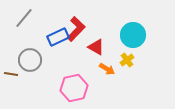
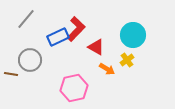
gray line: moved 2 px right, 1 px down
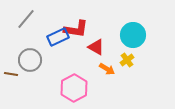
red L-shape: rotated 55 degrees clockwise
pink hexagon: rotated 16 degrees counterclockwise
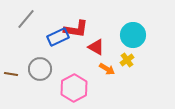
gray circle: moved 10 px right, 9 px down
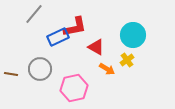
gray line: moved 8 px right, 5 px up
red L-shape: moved 1 px left, 2 px up; rotated 20 degrees counterclockwise
pink hexagon: rotated 16 degrees clockwise
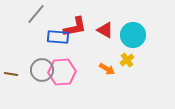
gray line: moved 2 px right
blue rectangle: rotated 30 degrees clockwise
red triangle: moved 9 px right, 17 px up
gray circle: moved 2 px right, 1 px down
pink hexagon: moved 12 px left, 16 px up; rotated 8 degrees clockwise
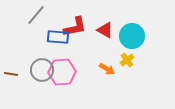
gray line: moved 1 px down
cyan circle: moved 1 px left, 1 px down
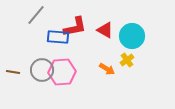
brown line: moved 2 px right, 2 px up
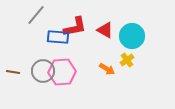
gray circle: moved 1 px right, 1 px down
